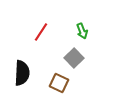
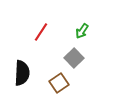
green arrow: rotated 56 degrees clockwise
brown square: rotated 30 degrees clockwise
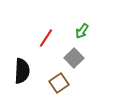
red line: moved 5 px right, 6 px down
black semicircle: moved 2 px up
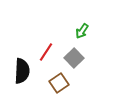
red line: moved 14 px down
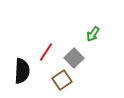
green arrow: moved 11 px right, 3 px down
brown square: moved 3 px right, 3 px up
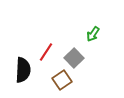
black semicircle: moved 1 px right, 1 px up
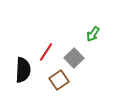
brown square: moved 3 px left
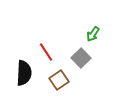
red line: rotated 66 degrees counterclockwise
gray square: moved 7 px right
black semicircle: moved 1 px right, 3 px down
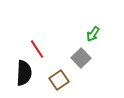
red line: moved 9 px left, 3 px up
